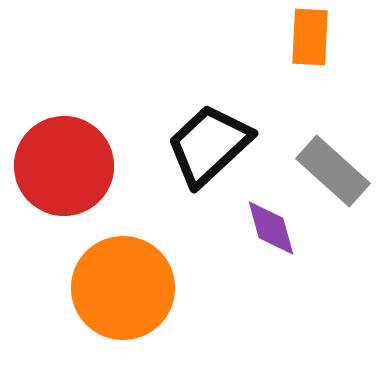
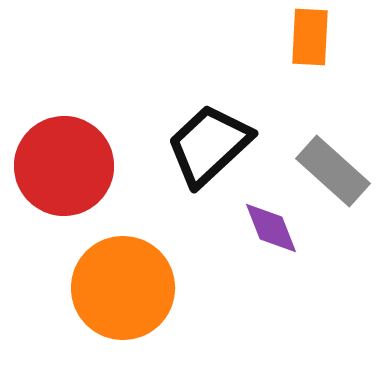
purple diamond: rotated 6 degrees counterclockwise
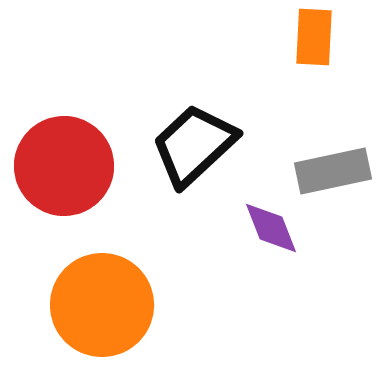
orange rectangle: moved 4 px right
black trapezoid: moved 15 px left
gray rectangle: rotated 54 degrees counterclockwise
orange circle: moved 21 px left, 17 px down
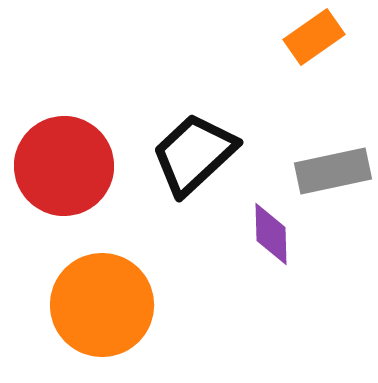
orange rectangle: rotated 52 degrees clockwise
black trapezoid: moved 9 px down
purple diamond: moved 6 px down; rotated 20 degrees clockwise
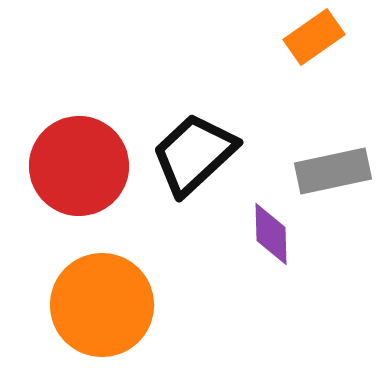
red circle: moved 15 px right
